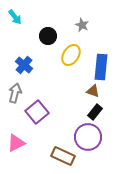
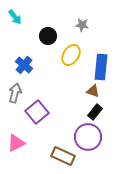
gray star: rotated 16 degrees counterclockwise
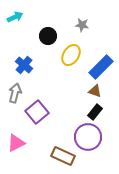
cyan arrow: rotated 77 degrees counterclockwise
blue rectangle: rotated 40 degrees clockwise
brown triangle: moved 2 px right
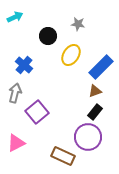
gray star: moved 4 px left, 1 px up
brown triangle: rotated 40 degrees counterclockwise
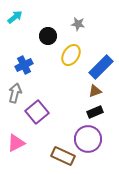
cyan arrow: rotated 14 degrees counterclockwise
blue cross: rotated 24 degrees clockwise
black rectangle: rotated 28 degrees clockwise
purple circle: moved 2 px down
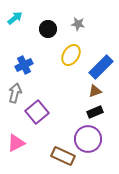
cyan arrow: moved 1 px down
black circle: moved 7 px up
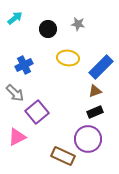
yellow ellipse: moved 3 px left, 3 px down; rotated 65 degrees clockwise
gray arrow: rotated 120 degrees clockwise
pink triangle: moved 1 px right, 6 px up
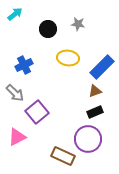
cyan arrow: moved 4 px up
blue rectangle: moved 1 px right
